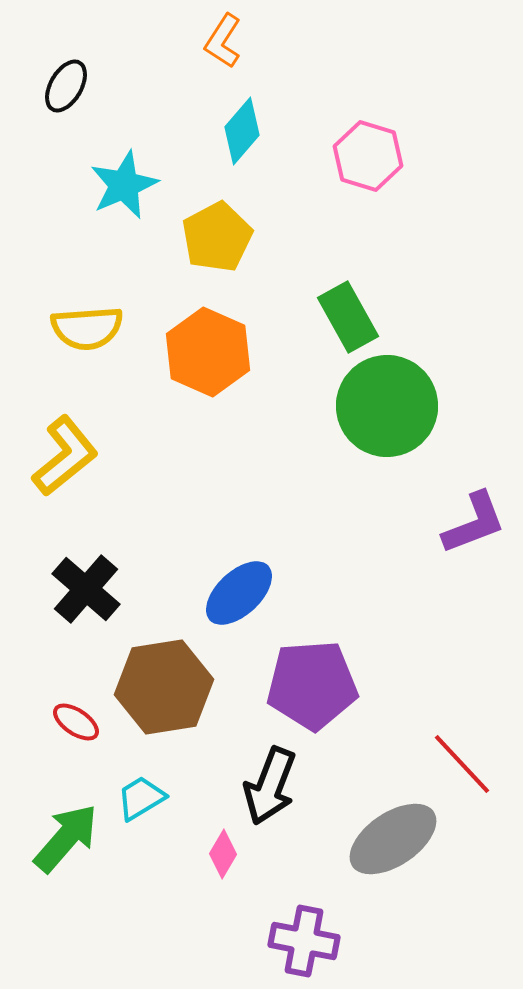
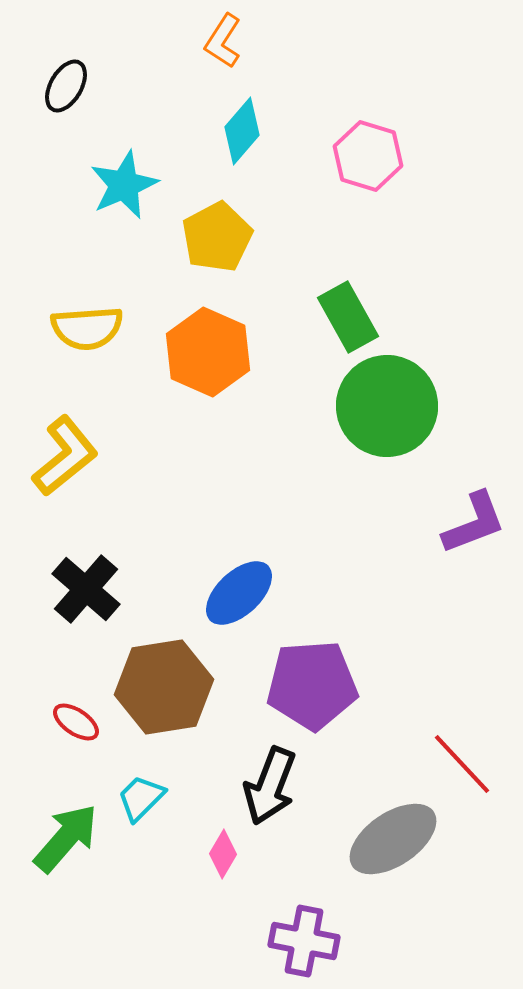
cyan trapezoid: rotated 14 degrees counterclockwise
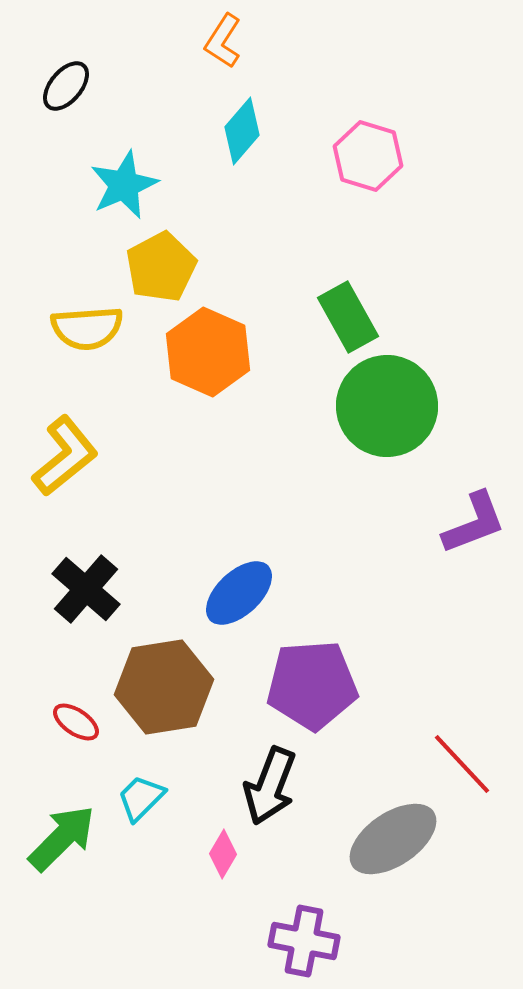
black ellipse: rotated 10 degrees clockwise
yellow pentagon: moved 56 px left, 30 px down
green arrow: moved 4 px left; rotated 4 degrees clockwise
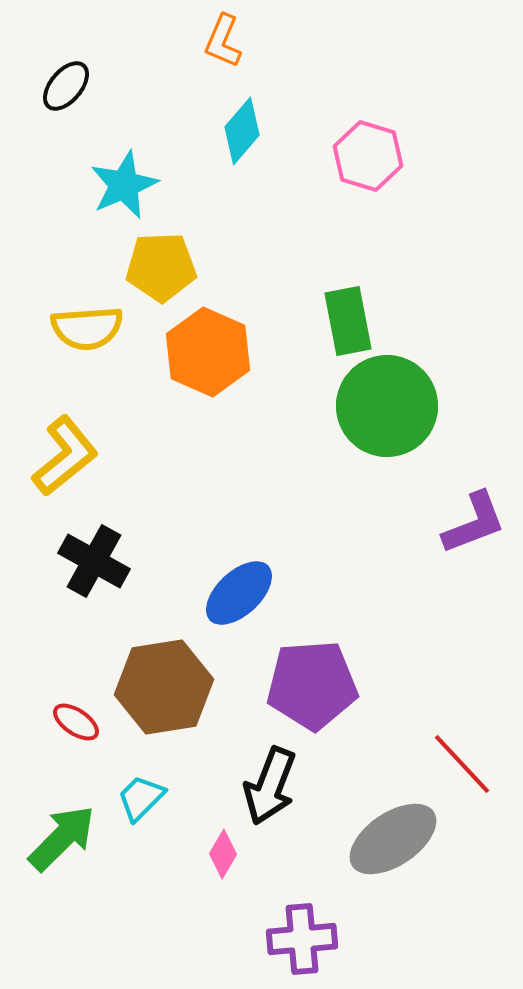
orange L-shape: rotated 10 degrees counterclockwise
yellow pentagon: rotated 26 degrees clockwise
green rectangle: moved 4 px down; rotated 18 degrees clockwise
black cross: moved 8 px right, 28 px up; rotated 12 degrees counterclockwise
purple cross: moved 2 px left, 2 px up; rotated 16 degrees counterclockwise
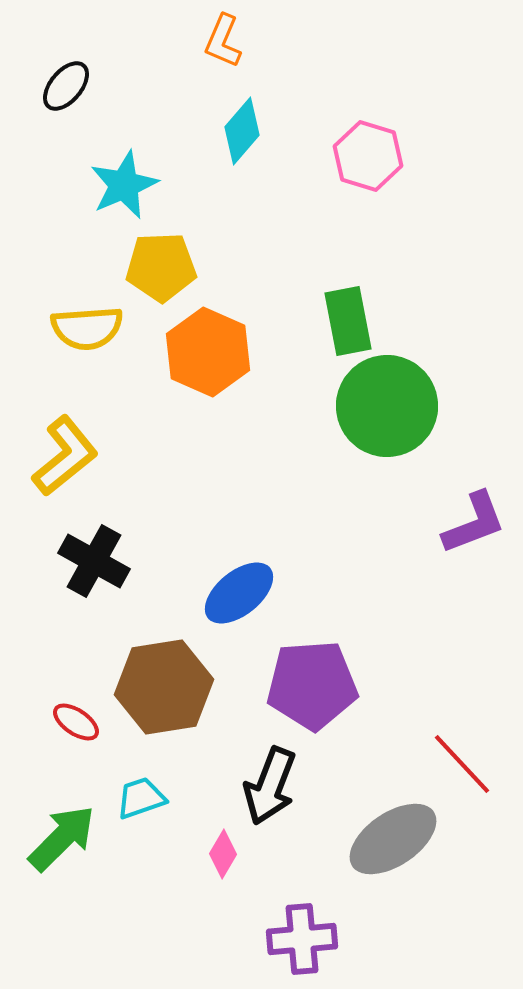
blue ellipse: rotated 4 degrees clockwise
cyan trapezoid: rotated 26 degrees clockwise
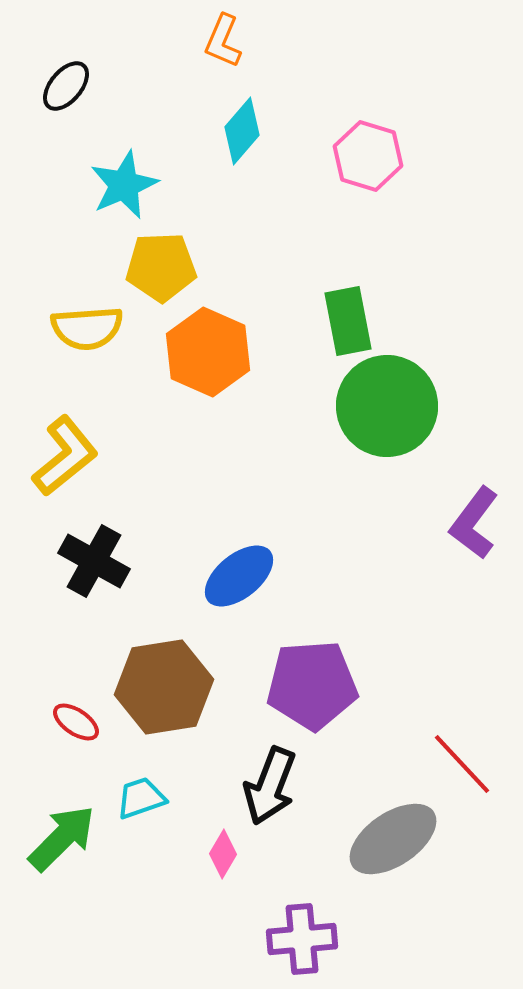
purple L-shape: rotated 148 degrees clockwise
blue ellipse: moved 17 px up
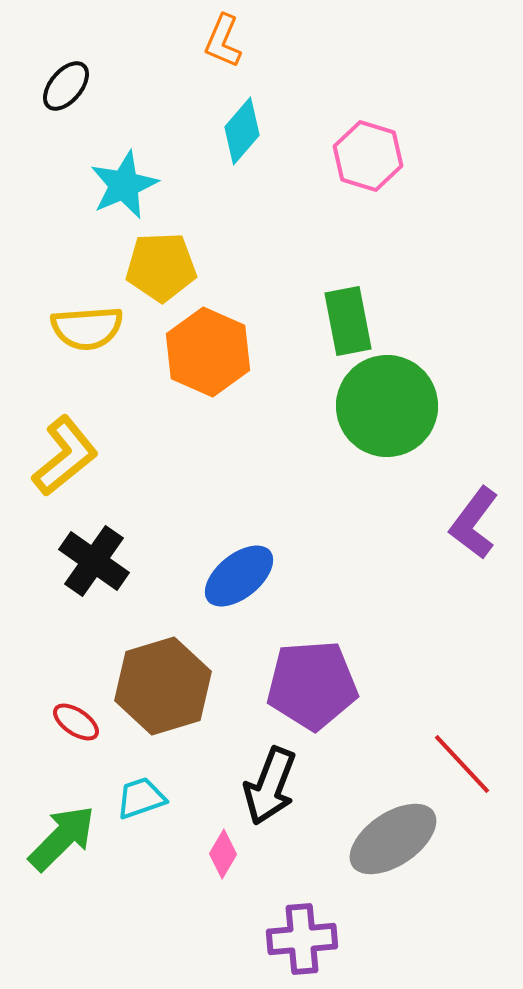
black cross: rotated 6 degrees clockwise
brown hexagon: moved 1 px left, 1 px up; rotated 8 degrees counterclockwise
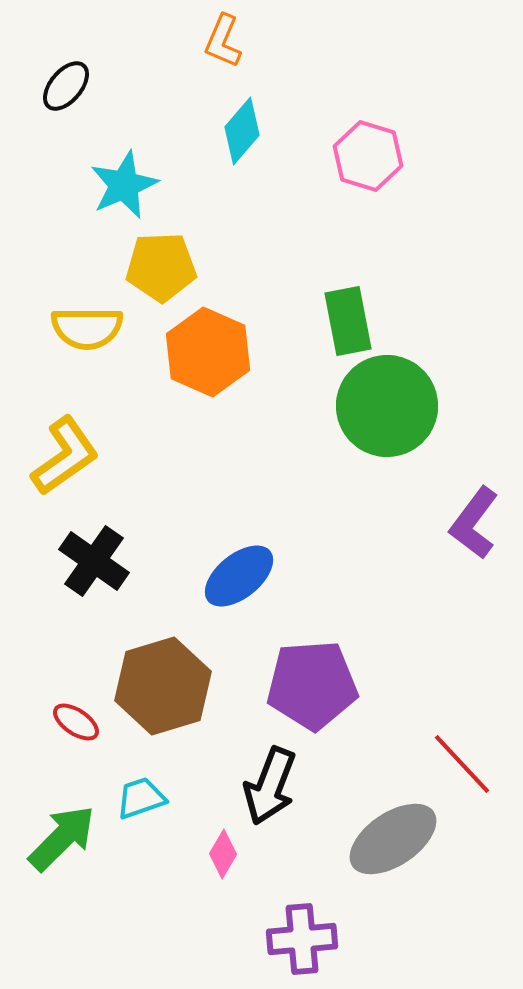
yellow semicircle: rotated 4 degrees clockwise
yellow L-shape: rotated 4 degrees clockwise
